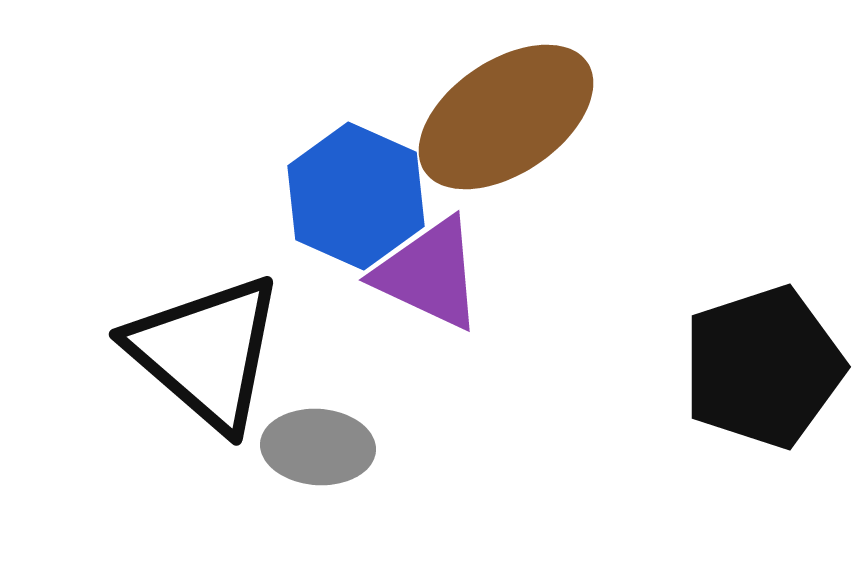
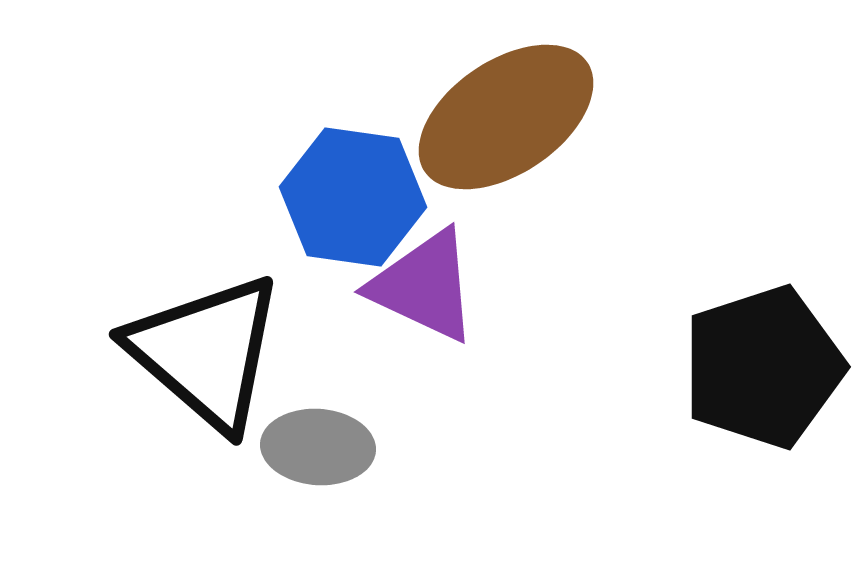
blue hexagon: moved 3 px left, 1 px down; rotated 16 degrees counterclockwise
purple triangle: moved 5 px left, 12 px down
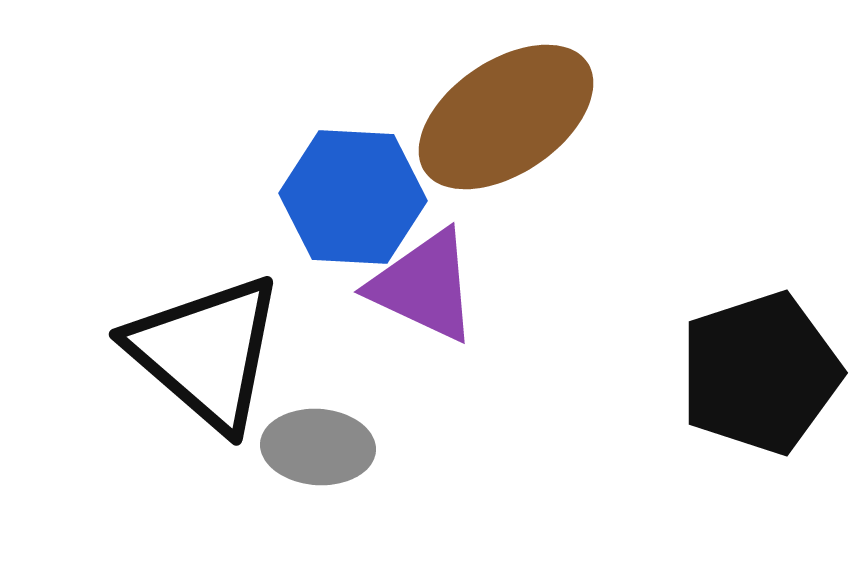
blue hexagon: rotated 5 degrees counterclockwise
black pentagon: moved 3 px left, 6 px down
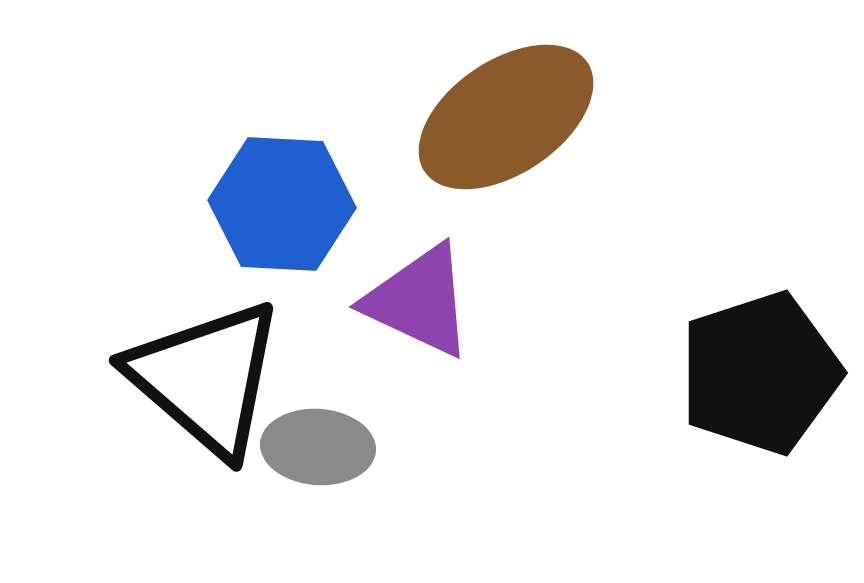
blue hexagon: moved 71 px left, 7 px down
purple triangle: moved 5 px left, 15 px down
black triangle: moved 26 px down
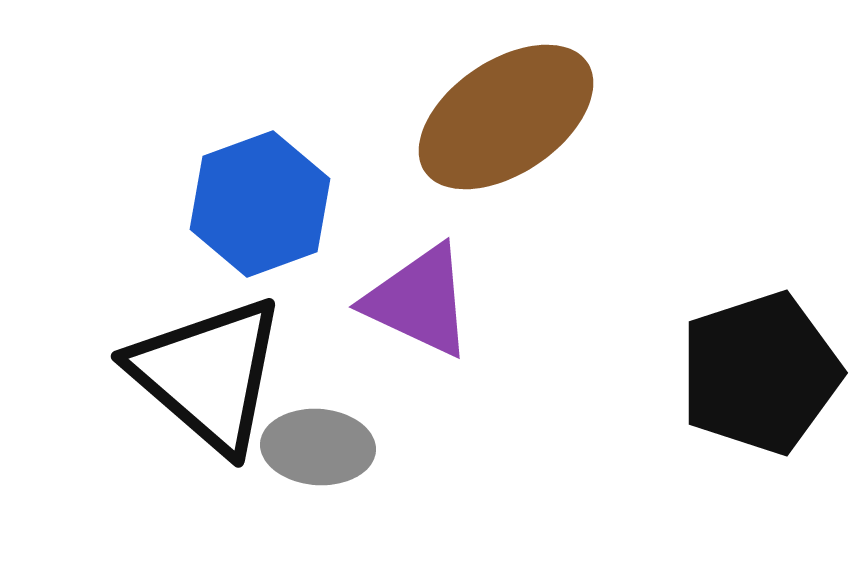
blue hexagon: moved 22 px left; rotated 23 degrees counterclockwise
black triangle: moved 2 px right, 4 px up
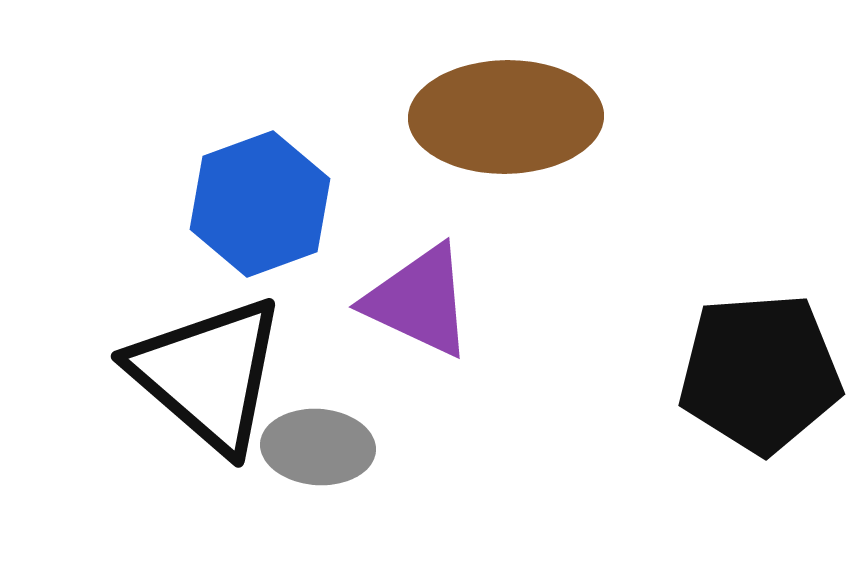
brown ellipse: rotated 33 degrees clockwise
black pentagon: rotated 14 degrees clockwise
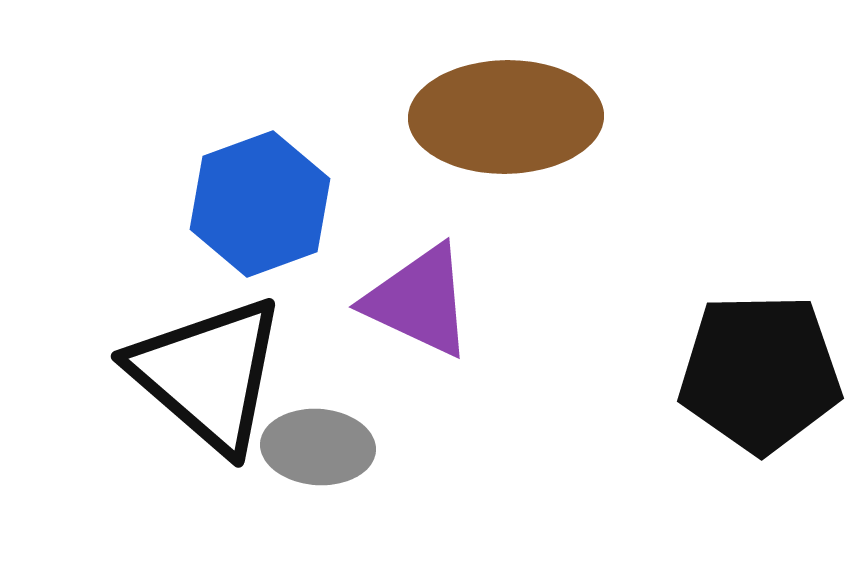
black pentagon: rotated 3 degrees clockwise
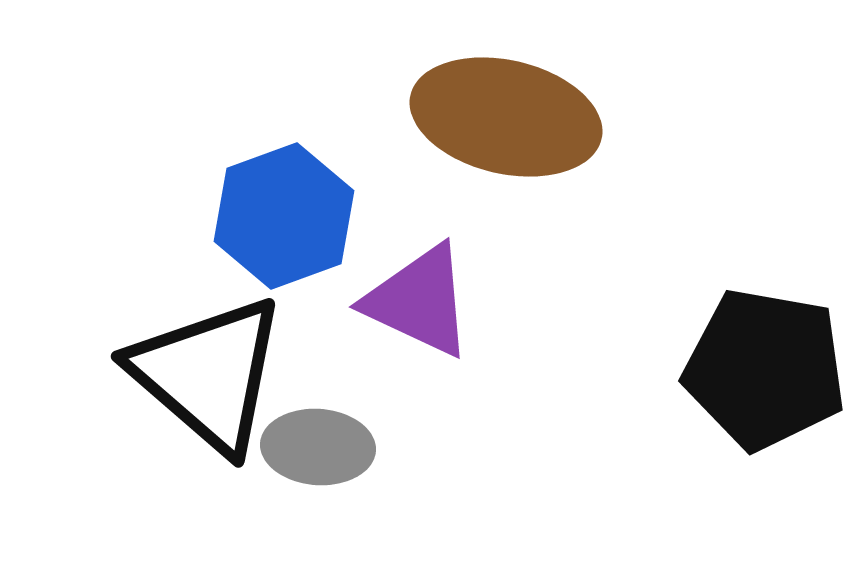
brown ellipse: rotated 14 degrees clockwise
blue hexagon: moved 24 px right, 12 px down
black pentagon: moved 5 px right, 4 px up; rotated 11 degrees clockwise
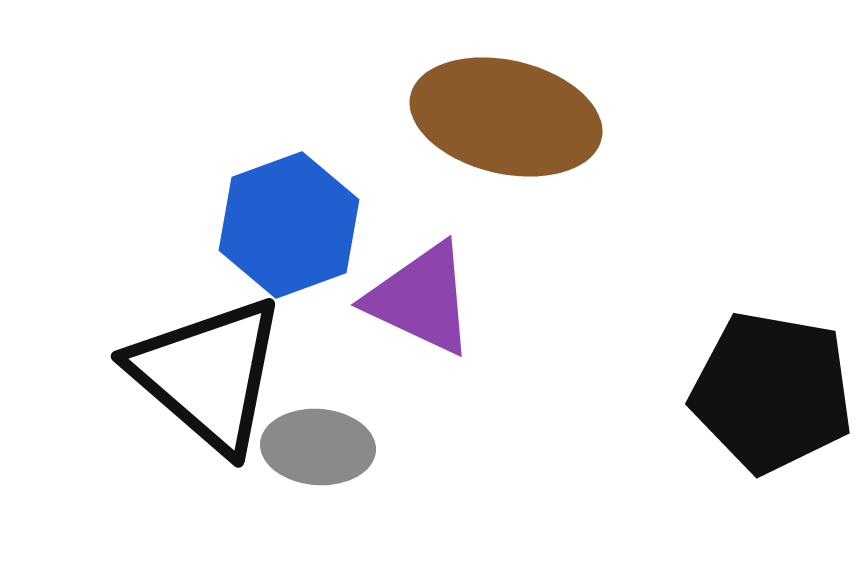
blue hexagon: moved 5 px right, 9 px down
purple triangle: moved 2 px right, 2 px up
black pentagon: moved 7 px right, 23 px down
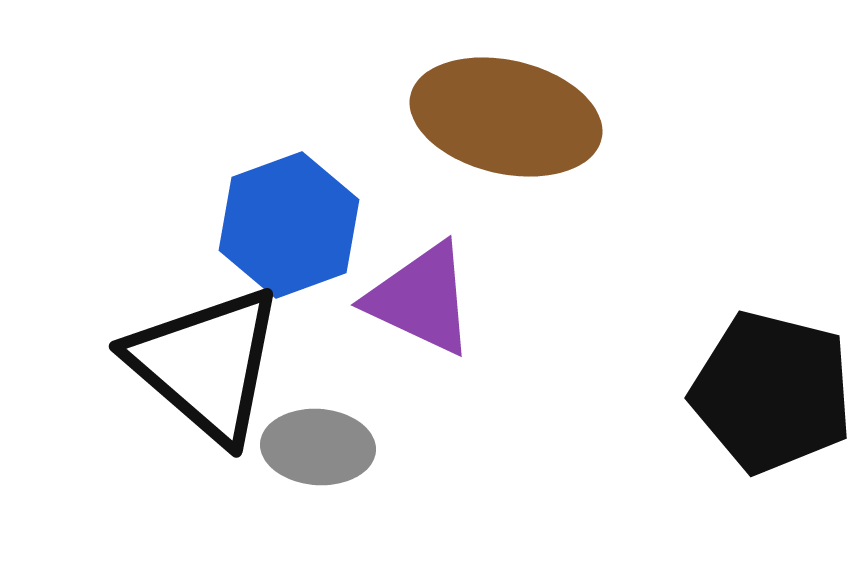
black triangle: moved 2 px left, 10 px up
black pentagon: rotated 4 degrees clockwise
